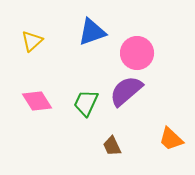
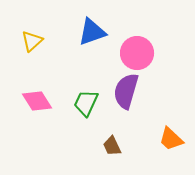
purple semicircle: rotated 33 degrees counterclockwise
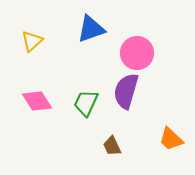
blue triangle: moved 1 px left, 3 px up
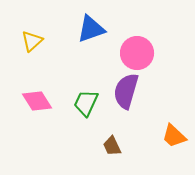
orange trapezoid: moved 3 px right, 3 px up
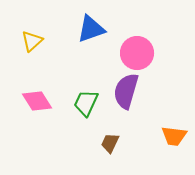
orange trapezoid: rotated 36 degrees counterclockwise
brown trapezoid: moved 2 px left, 3 px up; rotated 50 degrees clockwise
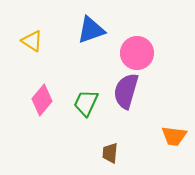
blue triangle: moved 1 px down
yellow triangle: rotated 45 degrees counterclockwise
pink diamond: moved 5 px right, 1 px up; rotated 72 degrees clockwise
brown trapezoid: moved 10 px down; rotated 20 degrees counterclockwise
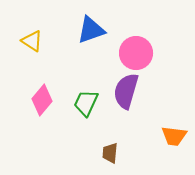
pink circle: moved 1 px left
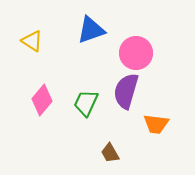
orange trapezoid: moved 18 px left, 12 px up
brown trapezoid: rotated 35 degrees counterclockwise
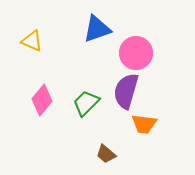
blue triangle: moved 6 px right, 1 px up
yellow triangle: rotated 10 degrees counterclockwise
green trapezoid: rotated 20 degrees clockwise
orange trapezoid: moved 12 px left
brown trapezoid: moved 4 px left, 1 px down; rotated 20 degrees counterclockwise
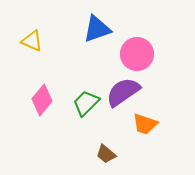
pink circle: moved 1 px right, 1 px down
purple semicircle: moved 3 px left, 1 px down; rotated 39 degrees clockwise
orange trapezoid: moved 1 px right; rotated 12 degrees clockwise
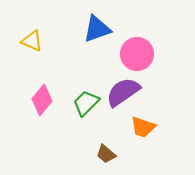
orange trapezoid: moved 2 px left, 3 px down
